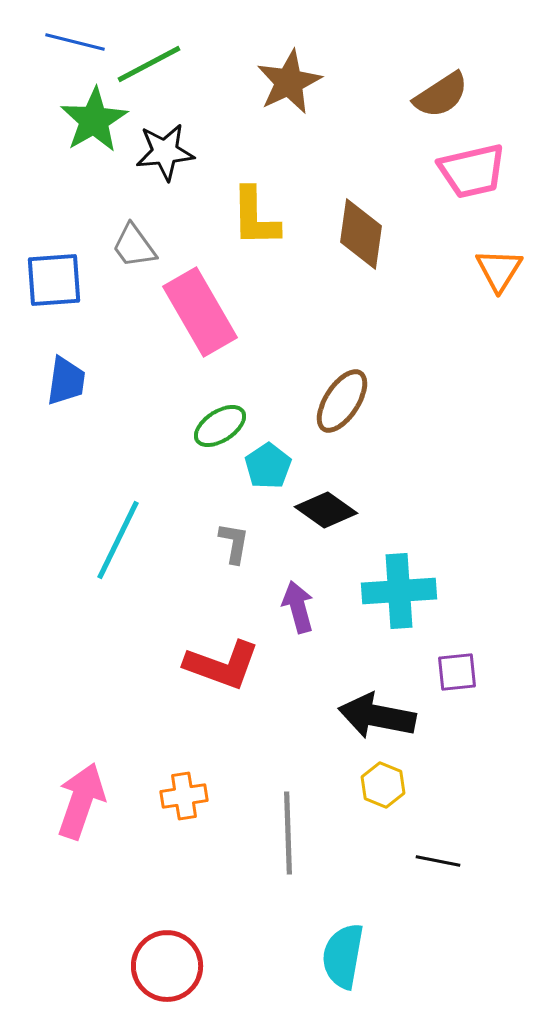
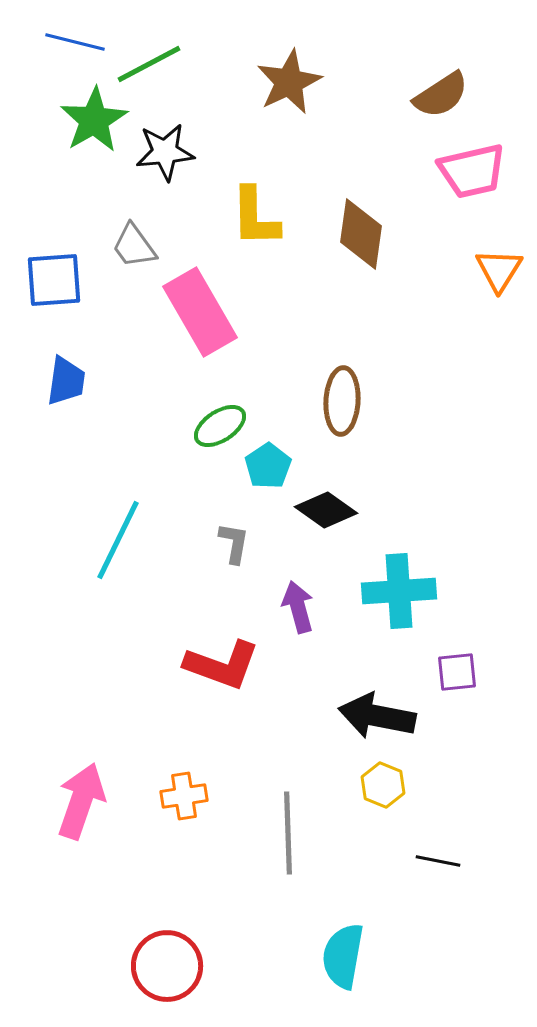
brown ellipse: rotated 30 degrees counterclockwise
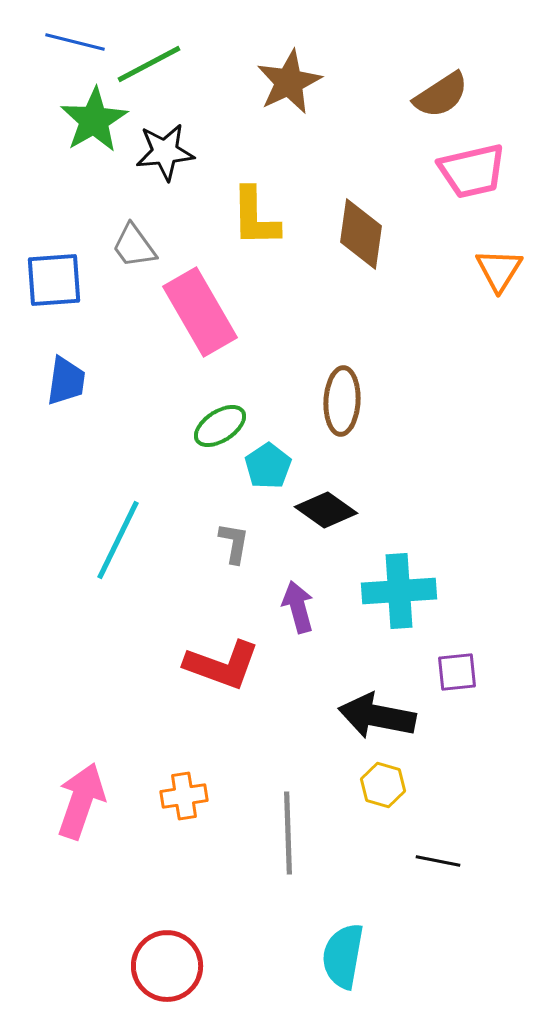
yellow hexagon: rotated 6 degrees counterclockwise
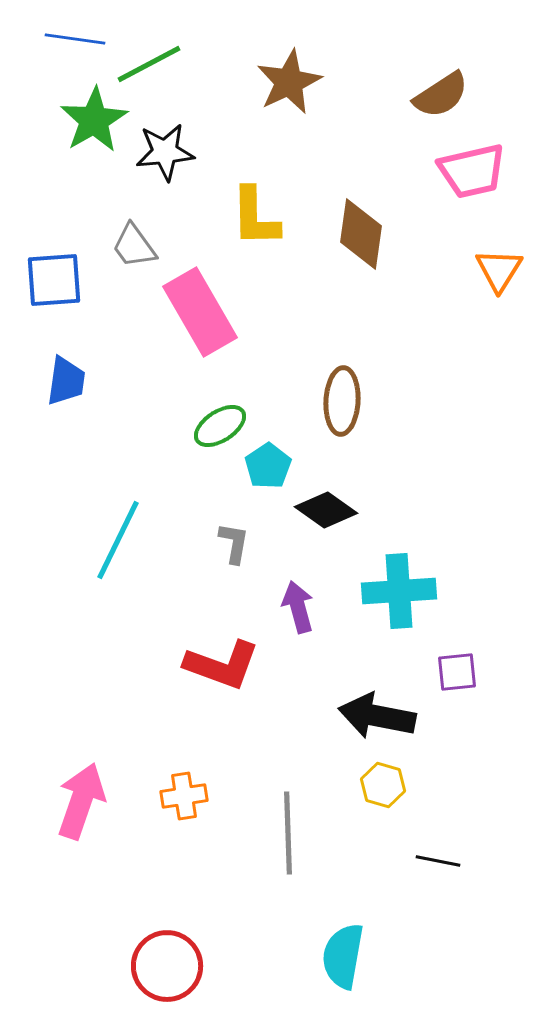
blue line: moved 3 px up; rotated 6 degrees counterclockwise
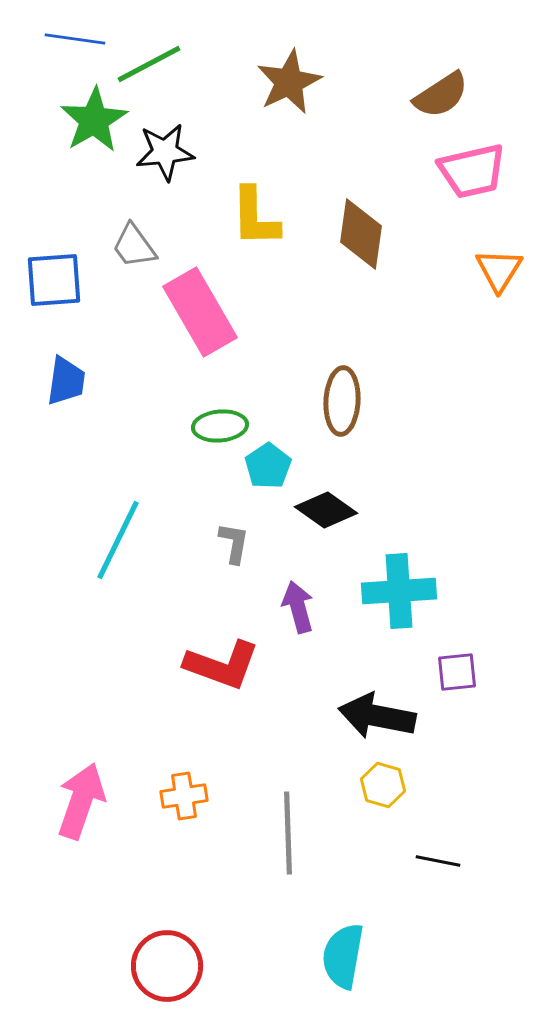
green ellipse: rotated 28 degrees clockwise
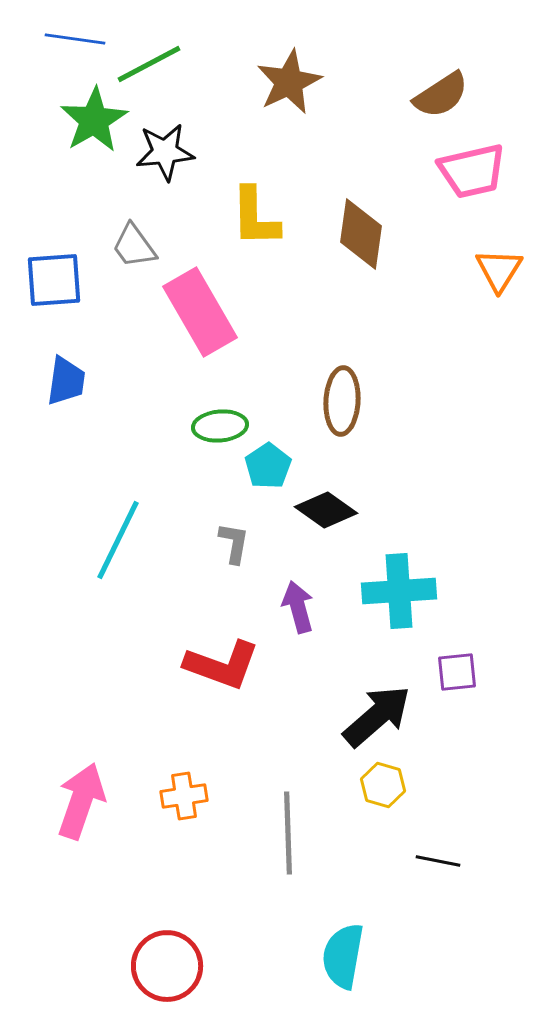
black arrow: rotated 128 degrees clockwise
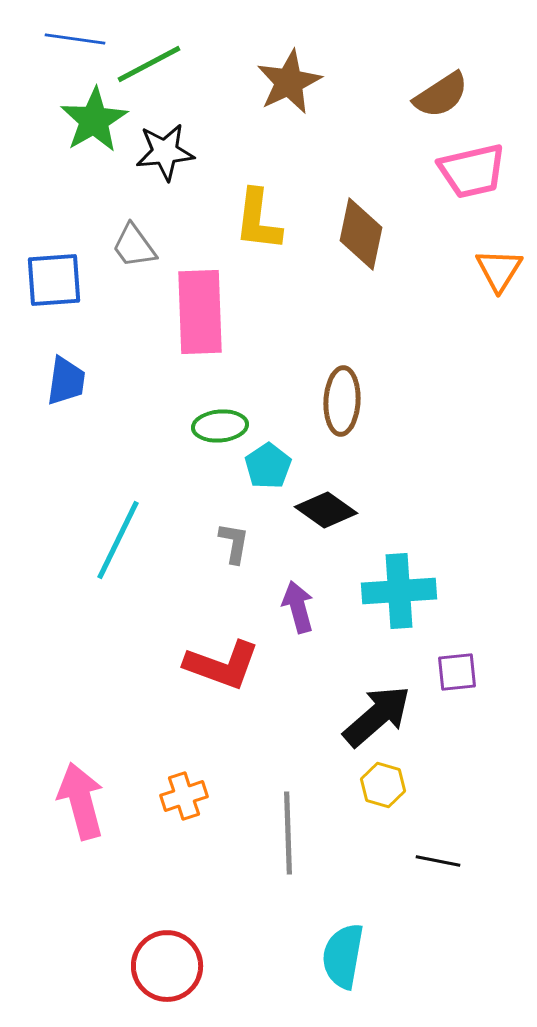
yellow L-shape: moved 3 px right, 3 px down; rotated 8 degrees clockwise
brown diamond: rotated 4 degrees clockwise
pink rectangle: rotated 28 degrees clockwise
orange cross: rotated 9 degrees counterclockwise
pink arrow: rotated 34 degrees counterclockwise
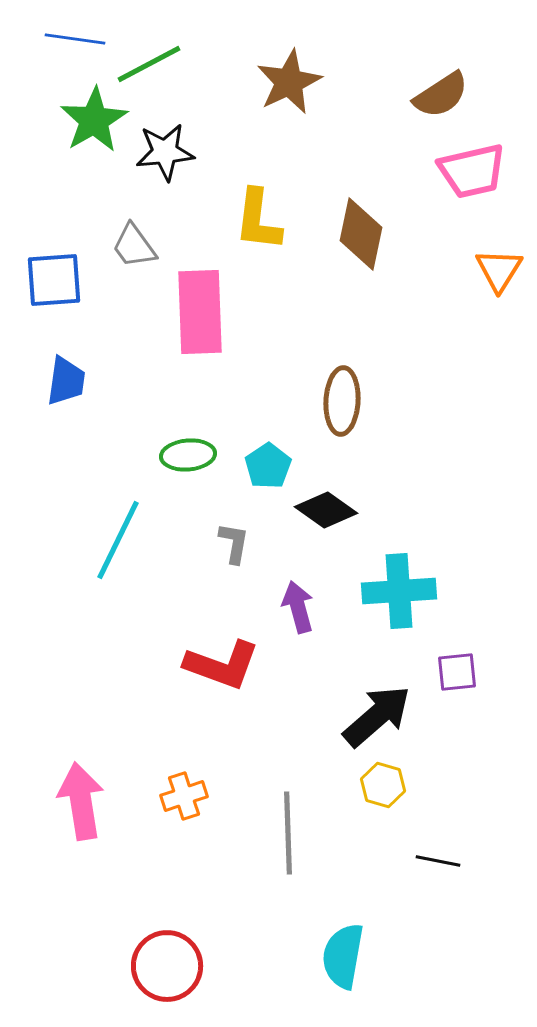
green ellipse: moved 32 px left, 29 px down
pink arrow: rotated 6 degrees clockwise
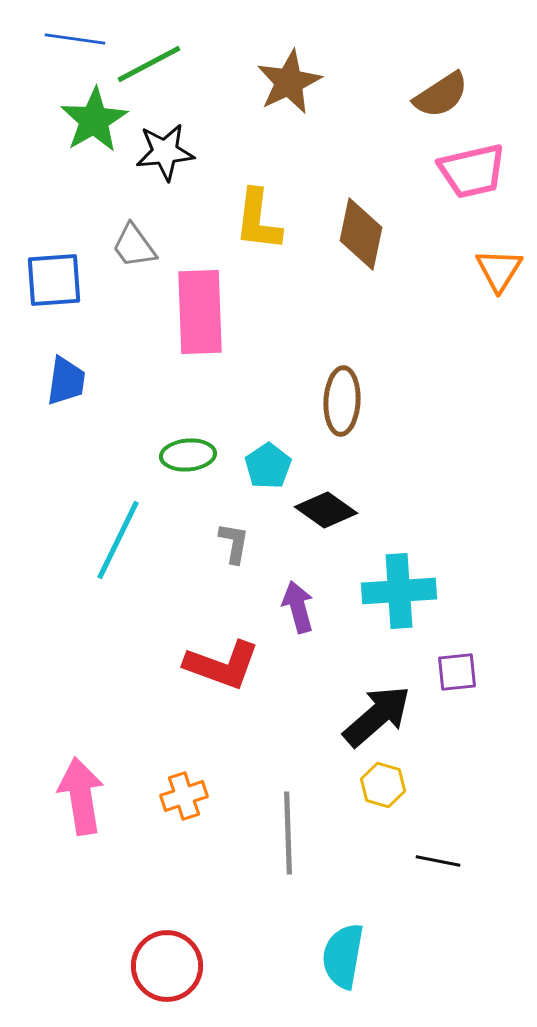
pink arrow: moved 5 px up
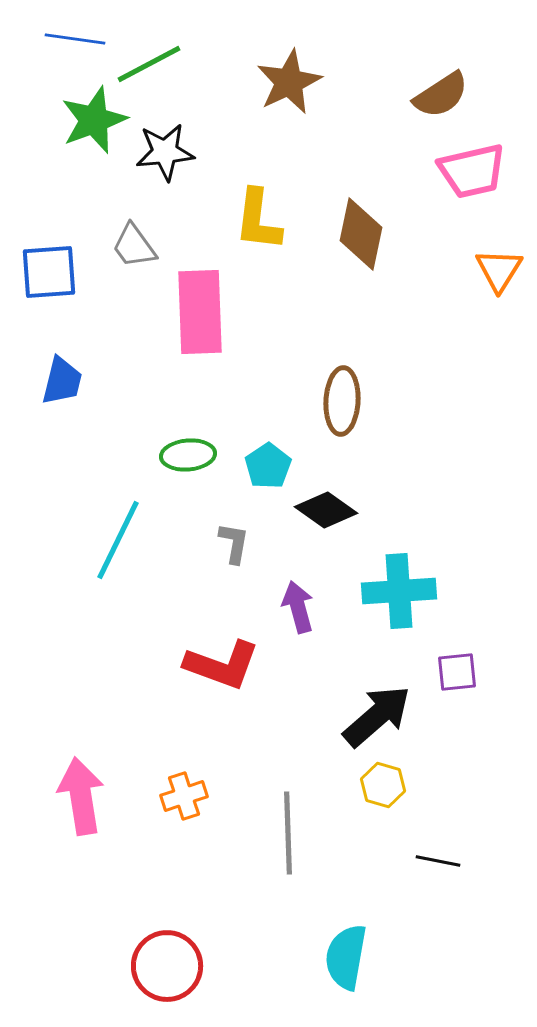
green star: rotated 10 degrees clockwise
blue square: moved 5 px left, 8 px up
blue trapezoid: moved 4 px left; rotated 6 degrees clockwise
cyan semicircle: moved 3 px right, 1 px down
